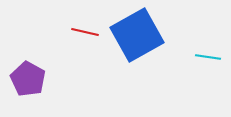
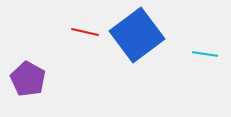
blue square: rotated 8 degrees counterclockwise
cyan line: moved 3 px left, 3 px up
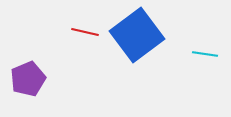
purple pentagon: rotated 20 degrees clockwise
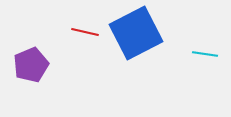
blue square: moved 1 px left, 2 px up; rotated 10 degrees clockwise
purple pentagon: moved 3 px right, 14 px up
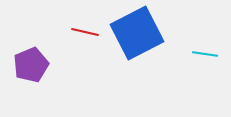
blue square: moved 1 px right
